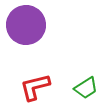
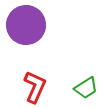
red L-shape: rotated 128 degrees clockwise
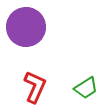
purple circle: moved 2 px down
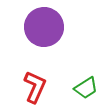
purple circle: moved 18 px right
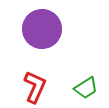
purple circle: moved 2 px left, 2 px down
